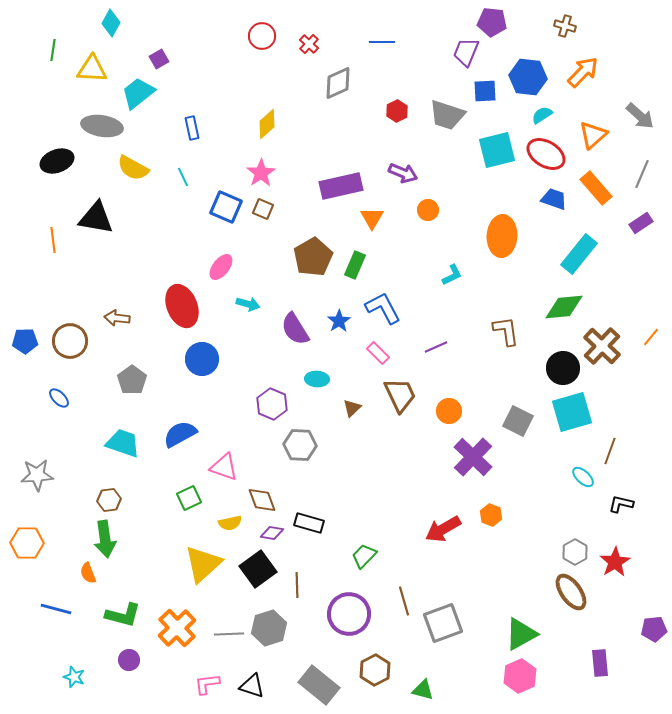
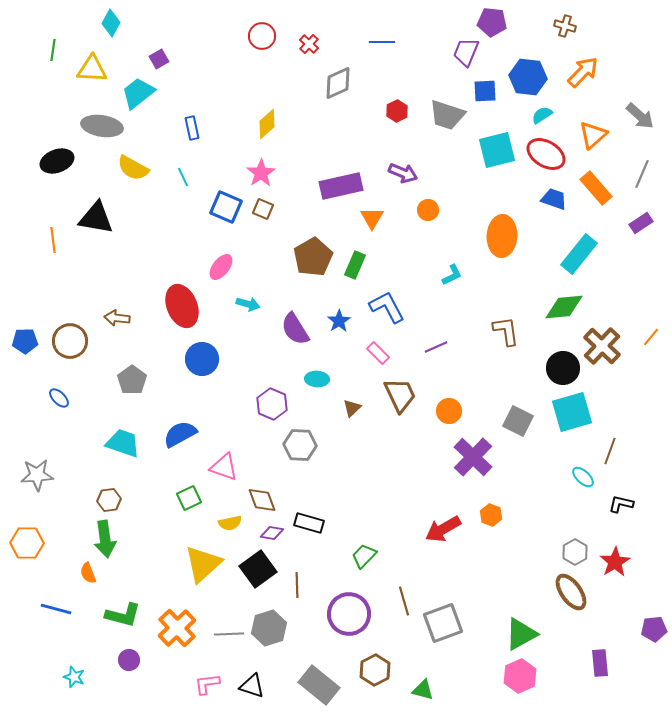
blue L-shape at (383, 308): moved 4 px right, 1 px up
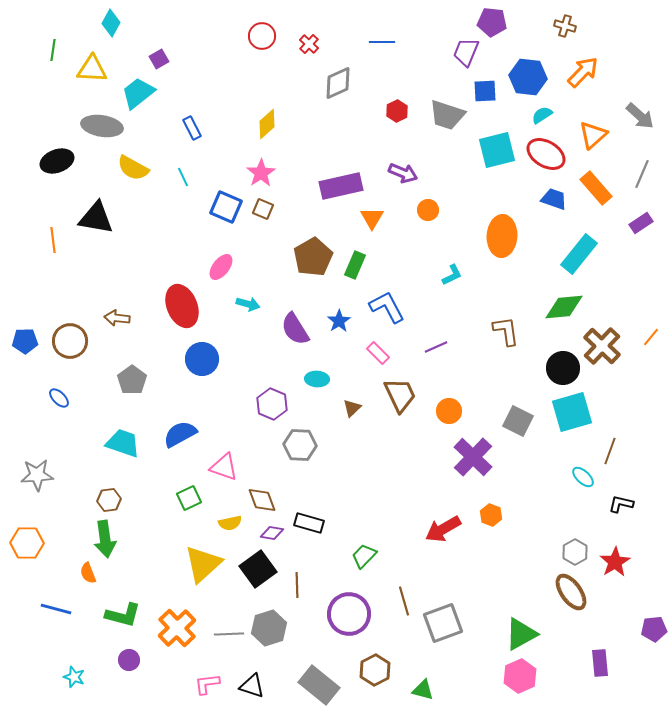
blue rectangle at (192, 128): rotated 15 degrees counterclockwise
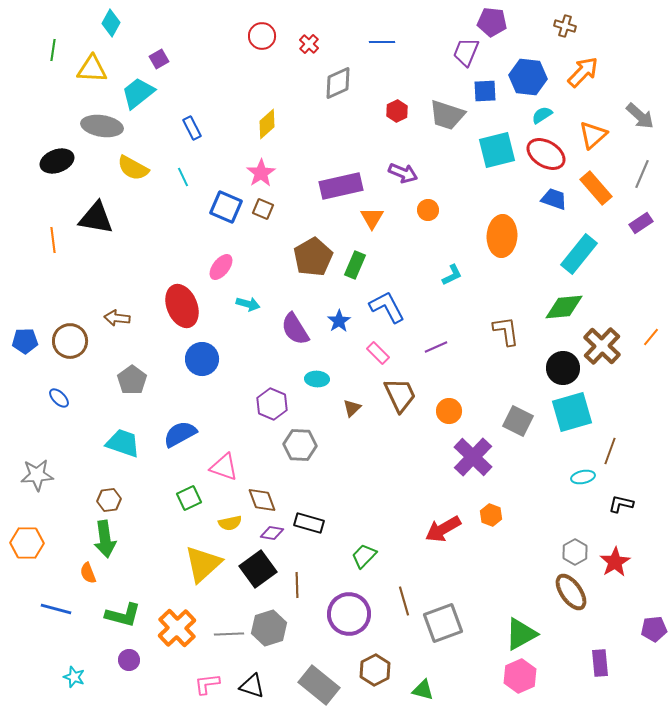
cyan ellipse at (583, 477): rotated 55 degrees counterclockwise
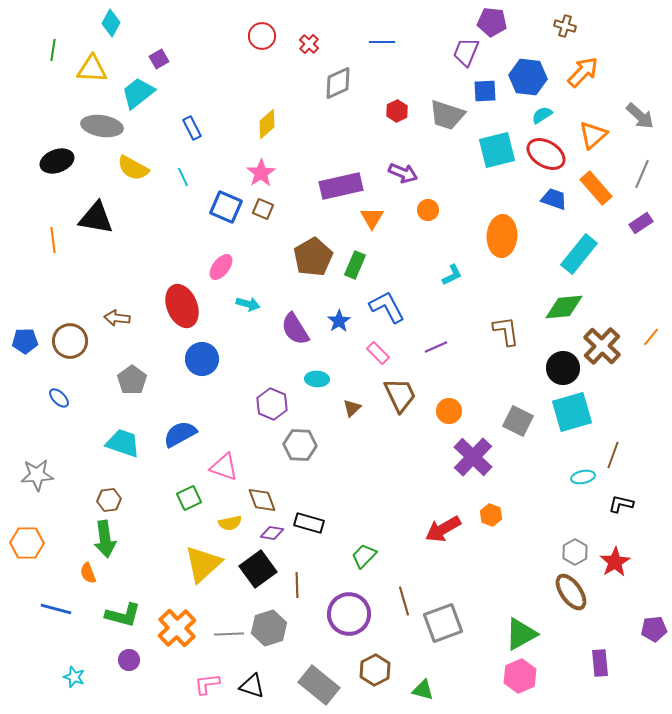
brown line at (610, 451): moved 3 px right, 4 px down
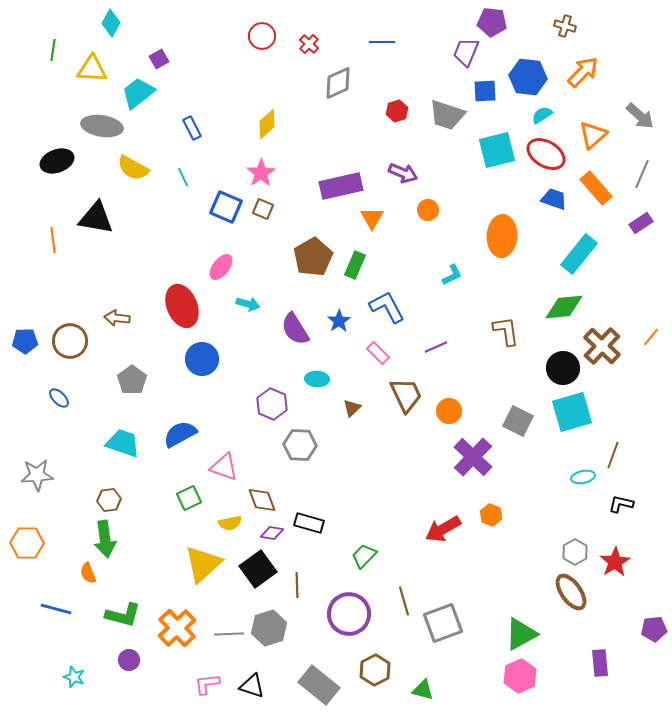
red hexagon at (397, 111): rotated 10 degrees clockwise
brown trapezoid at (400, 395): moved 6 px right
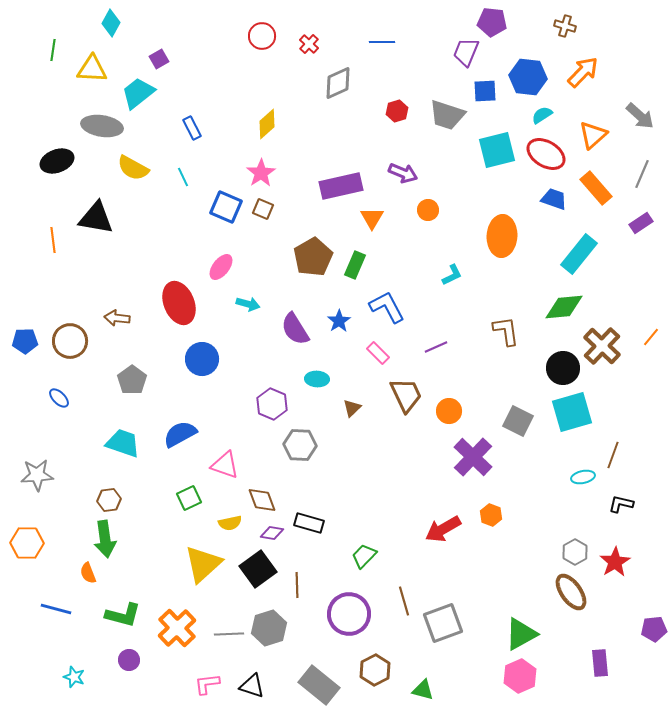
red ellipse at (182, 306): moved 3 px left, 3 px up
pink triangle at (224, 467): moved 1 px right, 2 px up
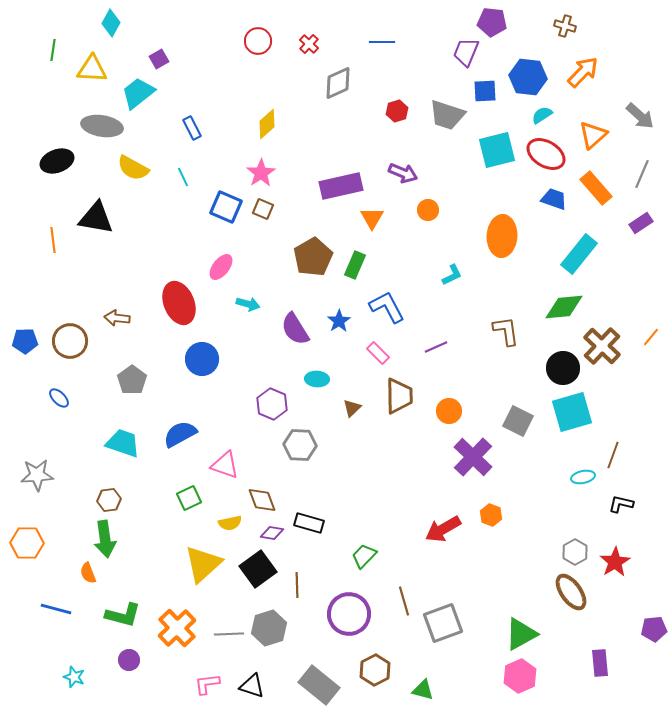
red circle at (262, 36): moved 4 px left, 5 px down
brown trapezoid at (406, 395): moved 7 px left, 1 px down; rotated 24 degrees clockwise
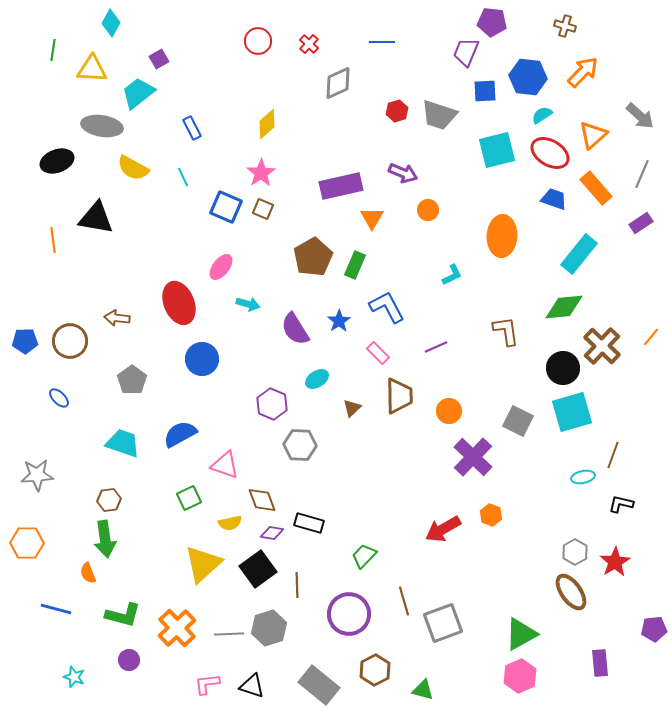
gray trapezoid at (447, 115): moved 8 px left
red ellipse at (546, 154): moved 4 px right, 1 px up
cyan ellipse at (317, 379): rotated 35 degrees counterclockwise
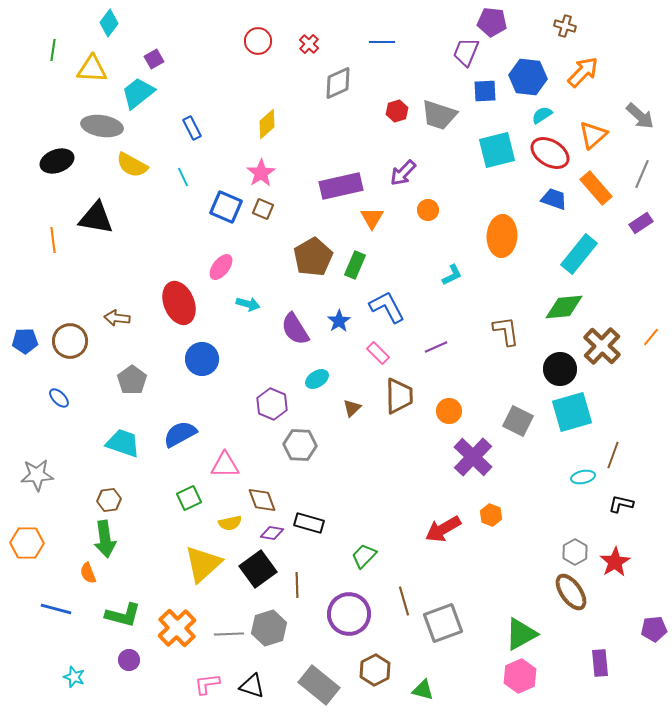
cyan diamond at (111, 23): moved 2 px left; rotated 8 degrees clockwise
purple square at (159, 59): moved 5 px left
yellow semicircle at (133, 168): moved 1 px left, 3 px up
purple arrow at (403, 173): rotated 112 degrees clockwise
black circle at (563, 368): moved 3 px left, 1 px down
pink triangle at (225, 465): rotated 20 degrees counterclockwise
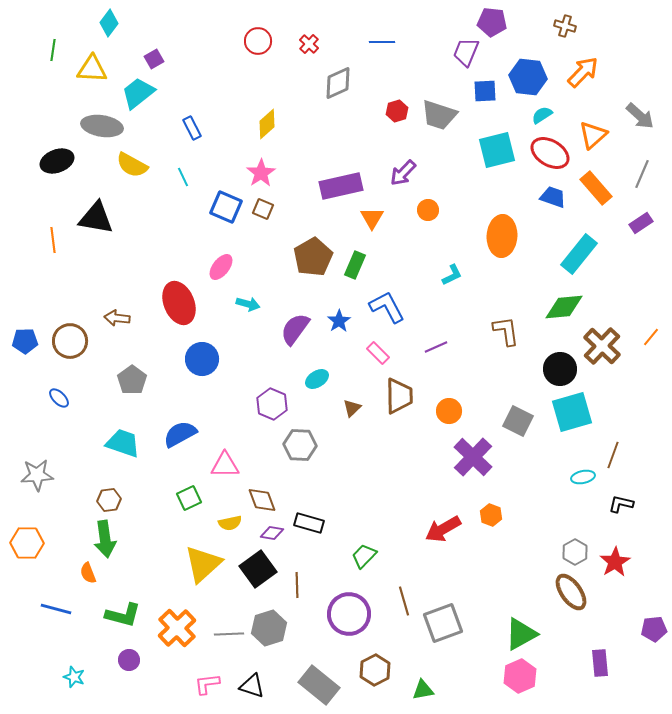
blue trapezoid at (554, 199): moved 1 px left, 2 px up
purple semicircle at (295, 329): rotated 68 degrees clockwise
green triangle at (423, 690): rotated 25 degrees counterclockwise
